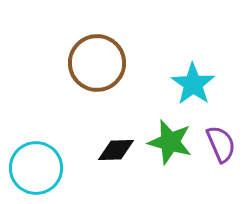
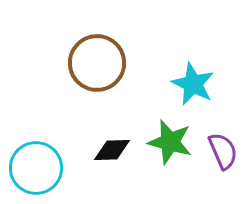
cyan star: rotated 9 degrees counterclockwise
purple semicircle: moved 2 px right, 7 px down
black diamond: moved 4 px left
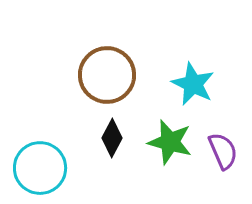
brown circle: moved 10 px right, 12 px down
black diamond: moved 12 px up; rotated 60 degrees counterclockwise
cyan circle: moved 4 px right
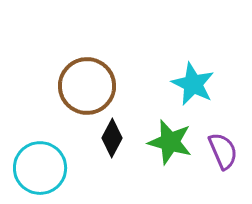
brown circle: moved 20 px left, 11 px down
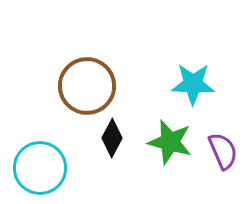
cyan star: rotated 24 degrees counterclockwise
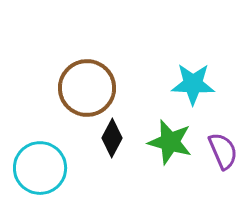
brown circle: moved 2 px down
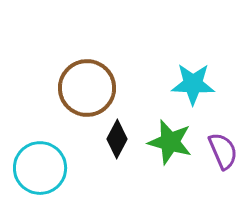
black diamond: moved 5 px right, 1 px down
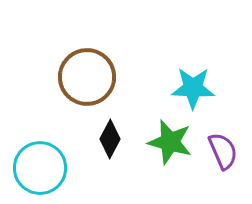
cyan star: moved 4 px down
brown circle: moved 11 px up
black diamond: moved 7 px left
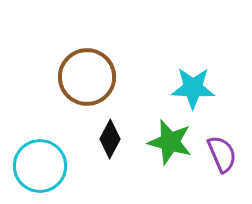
purple semicircle: moved 1 px left, 3 px down
cyan circle: moved 2 px up
